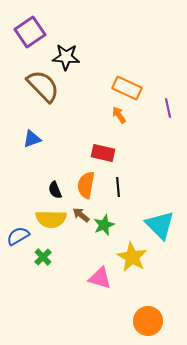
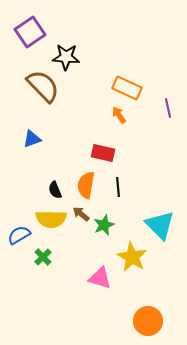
brown arrow: moved 1 px up
blue semicircle: moved 1 px right, 1 px up
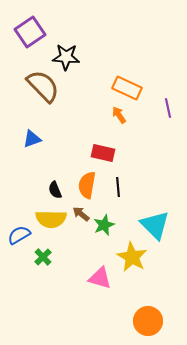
orange semicircle: moved 1 px right
cyan triangle: moved 5 px left
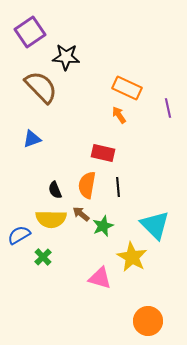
brown semicircle: moved 2 px left, 1 px down
green star: moved 1 px left, 1 px down
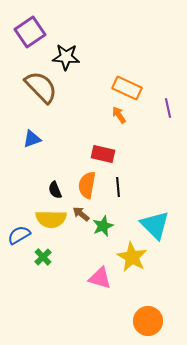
red rectangle: moved 1 px down
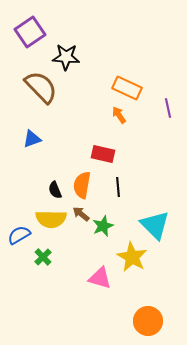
orange semicircle: moved 5 px left
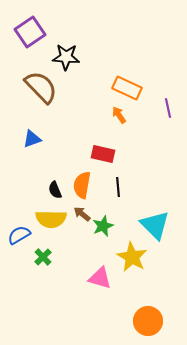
brown arrow: moved 1 px right
